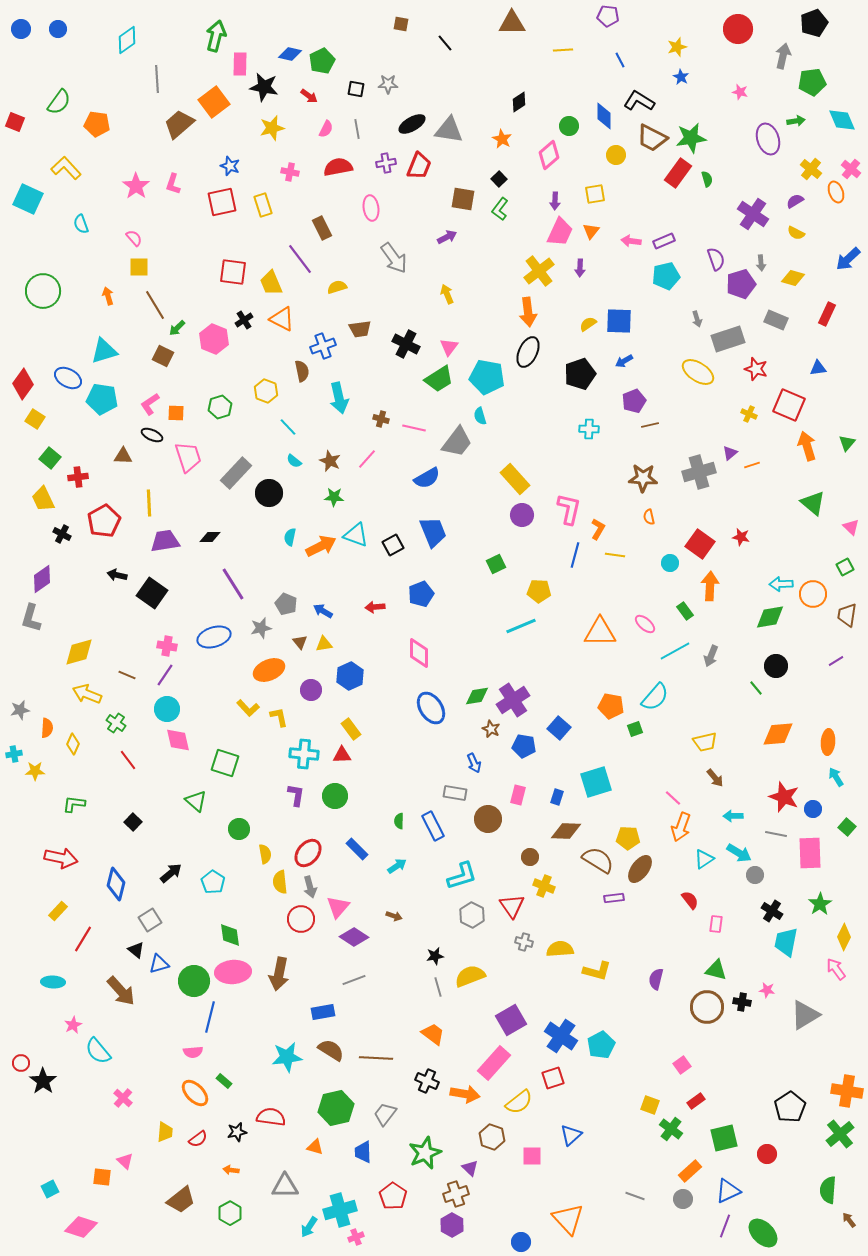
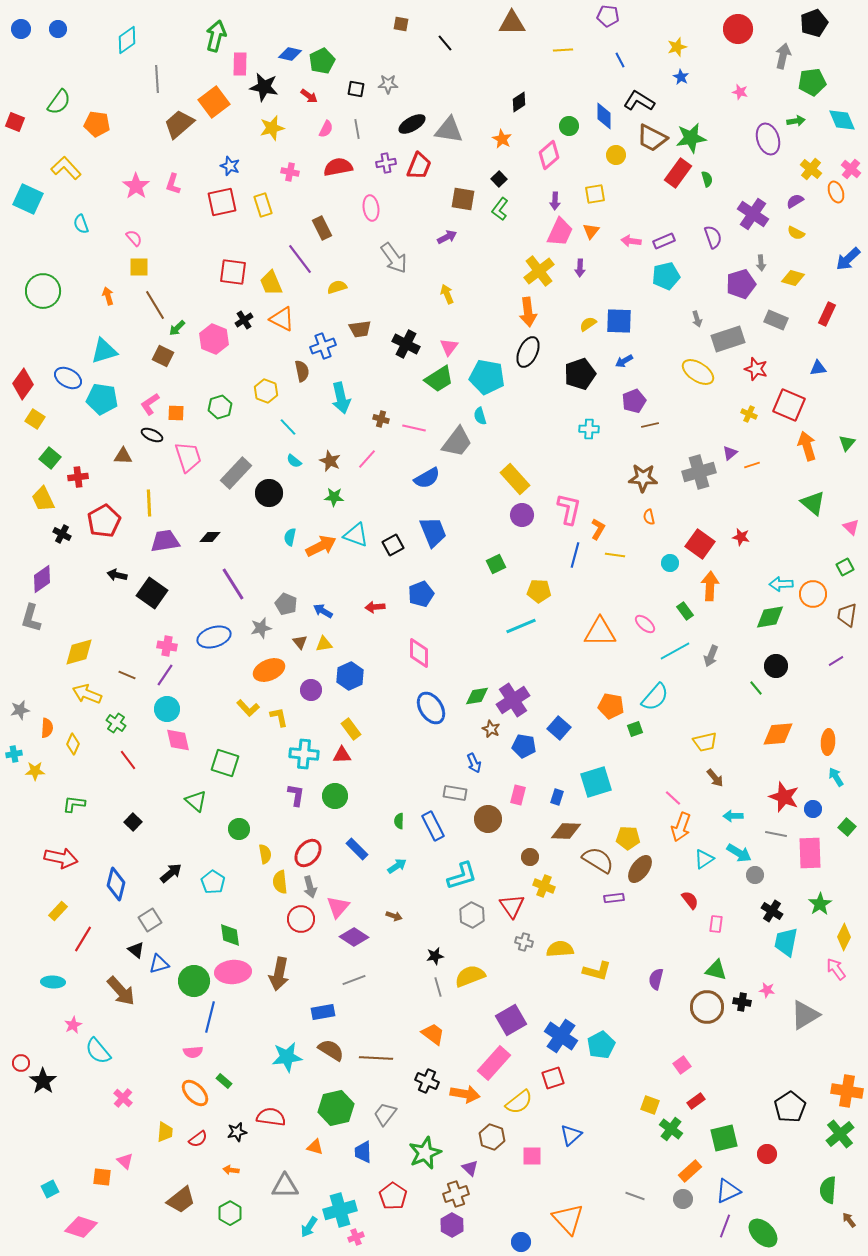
purple semicircle at (716, 259): moved 3 px left, 22 px up
cyan arrow at (339, 398): moved 2 px right
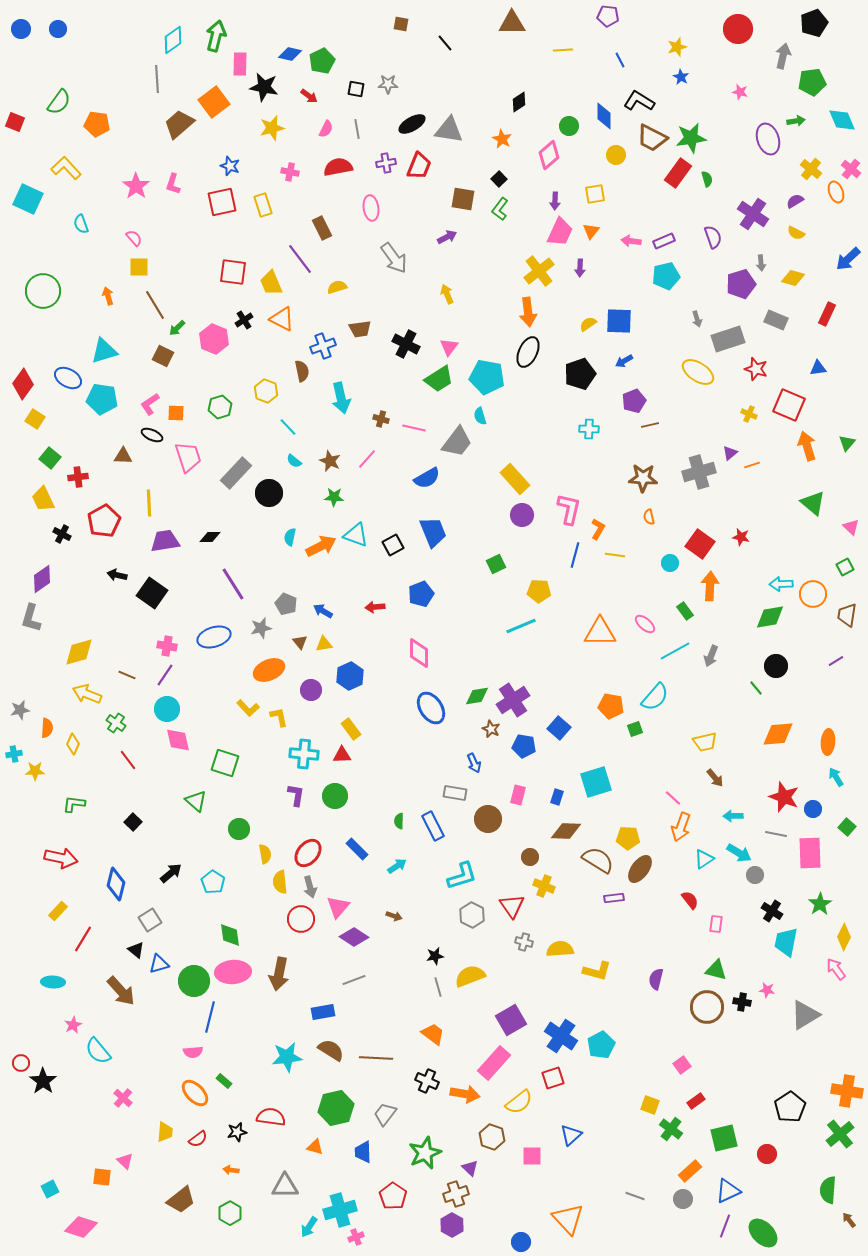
cyan diamond at (127, 40): moved 46 px right
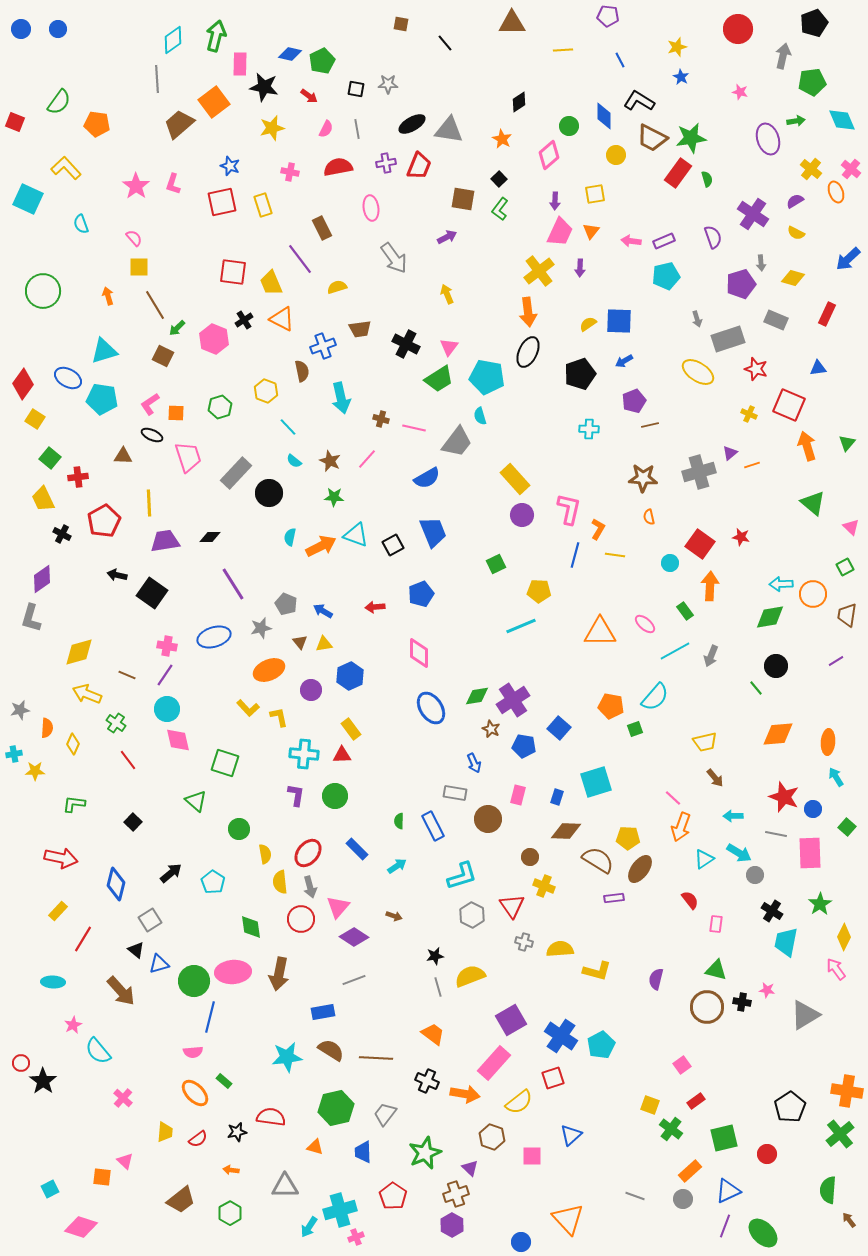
green diamond at (230, 935): moved 21 px right, 8 px up
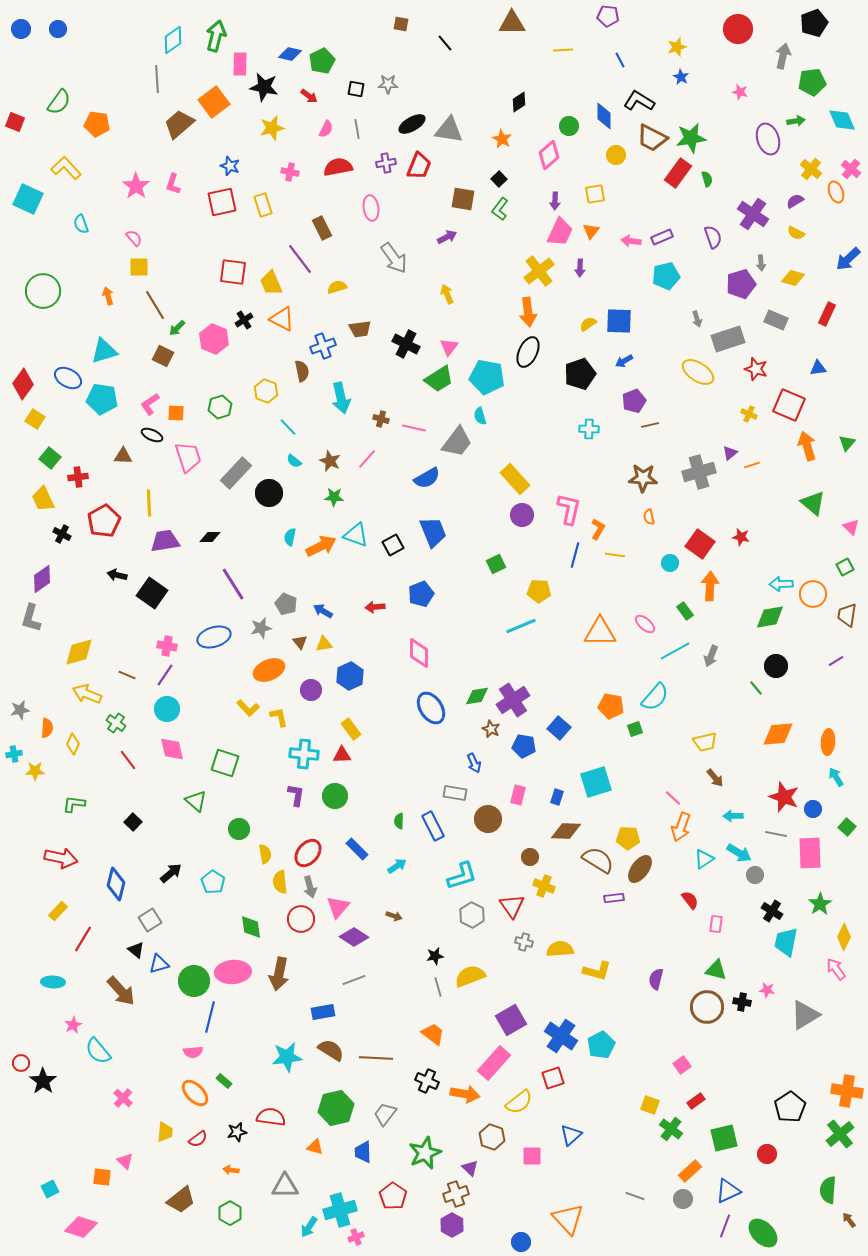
purple rectangle at (664, 241): moved 2 px left, 4 px up
pink diamond at (178, 740): moved 6 px left, 9 px down
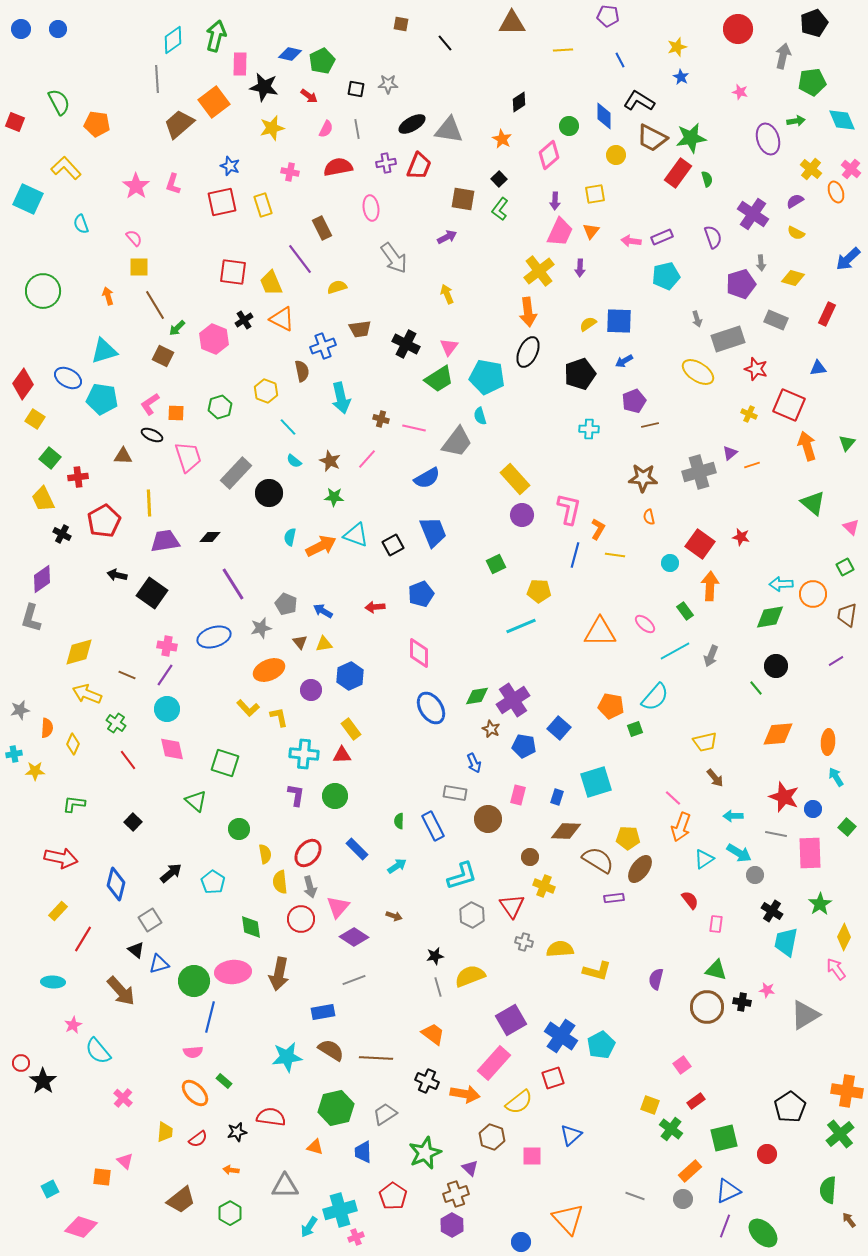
green semicircle at (59, 102): rotated 64 degrees counterclockwise
gray trapezoid at (385, 1114): rotated 20 degrees clockwise
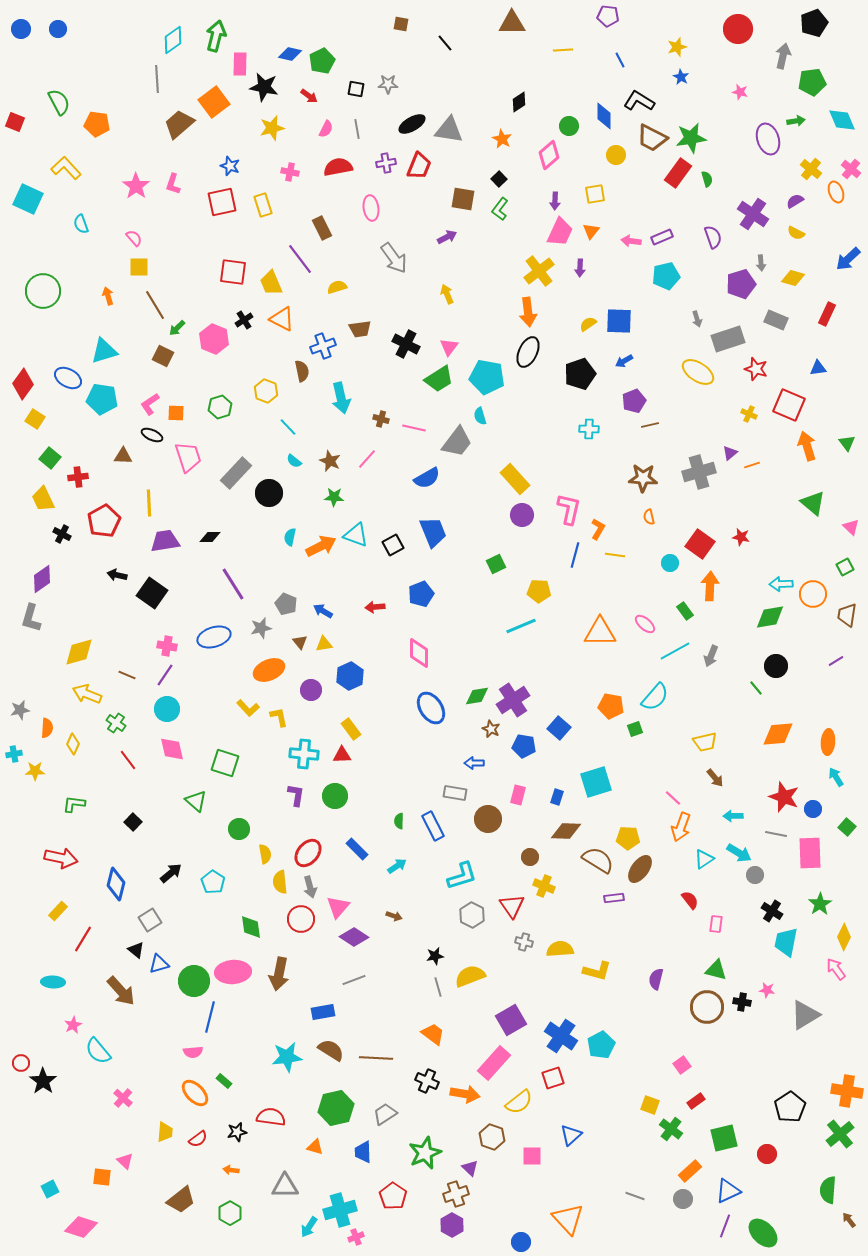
green triangle at (847, 443): rotated 18 degrees counterclockwise
blue arrow at (474, 763): rotated 114 degrees clockwise
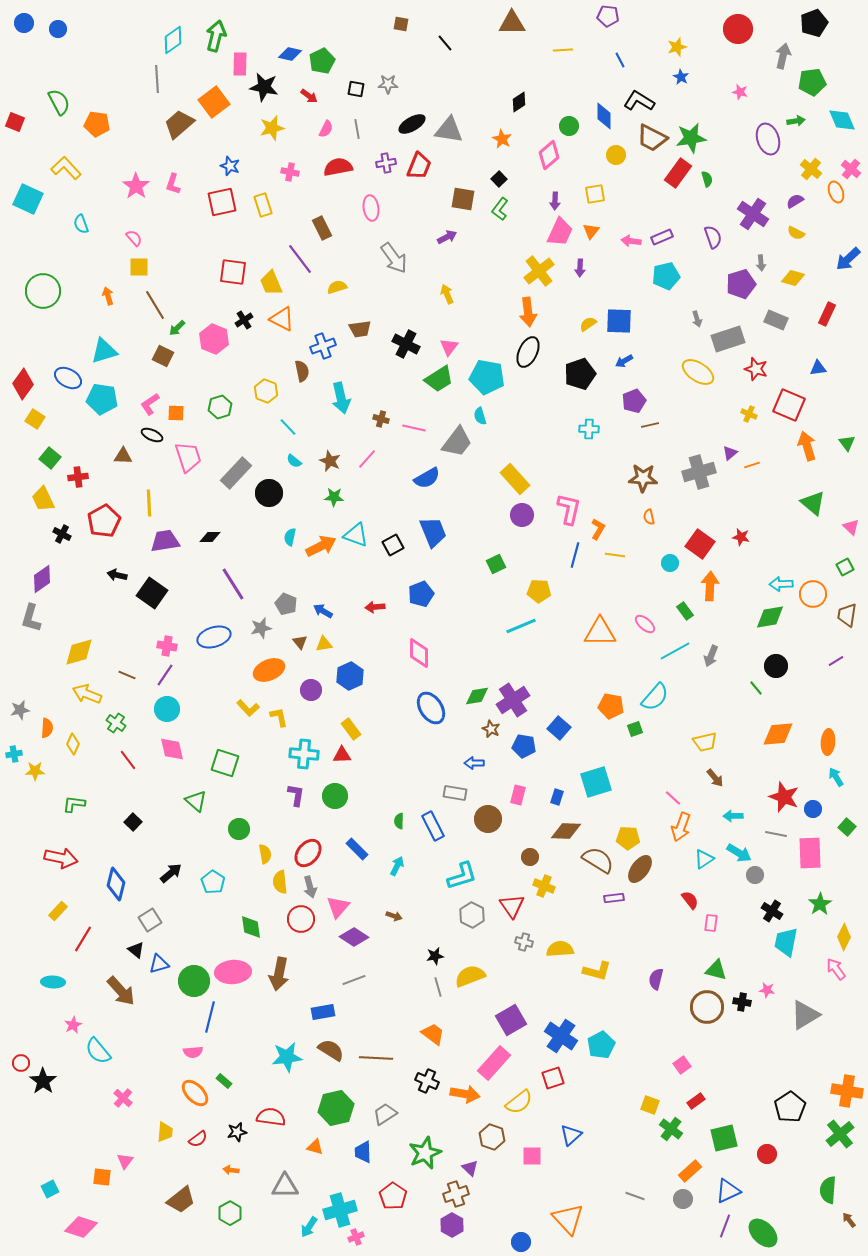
blue circle at (21, 29): moved 3 px right, 6 px up
cyan arrow at (397, 866): rotated 30 degrees counterclockwise
pink rectangle at (716, 924): moved 5 px left, 1 px up
pink triangle at (125, 1161): rotated 24 degrees clockwise
